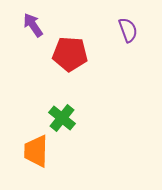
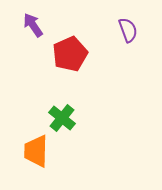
red pentagon: rotated 28 degrees counterclockwise
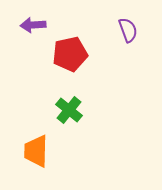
purple arrow: rotated 60 degrees counterclockwise
red pentagon: rotated 12 degrees clockwise
green cross: moved 7 px right, 8 px up
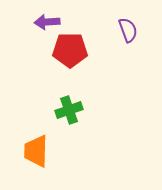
purple arrow: moved 14 px right, 3 px up
red pentagon: moved 4 px up; rotated 12 degrees clockwise
green cross: rotated 32 degrees clockwise
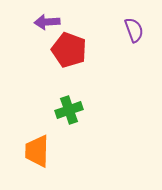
purple semicircle: moved 6 px right
red pentagon: moved 1 px left; rotated 20 degrees clockwise
orange trapezoid: moved 1 px right
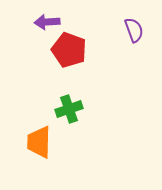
green cross: moved 1 px up
orange trapezoid: moved 2 px right, 9 px up
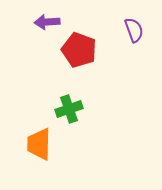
red pentagon: moved 10 px right
orange trapezoid: moved 2 px down
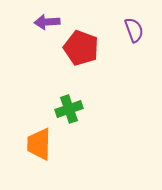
red pentagon: moved 2 px right, 2 px up
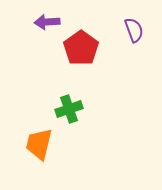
red pentagon: rotated 16 degrees clockwise
orange trapezoid: rotated 12 degrees clockwise
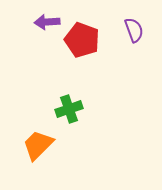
red pentagon: moved 1 px right, 8 px up; rotated 16 degrees counterclockwise
orange trapezoid: moved 1 px left, 1 px down; rotated 32 degrees clockwise
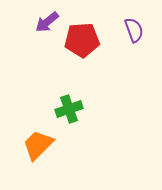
purple arrow: rotated 35 degrees counterclockwise
red pentagon: rotated 24 degrees counterclockwise
